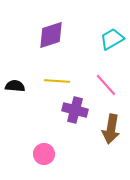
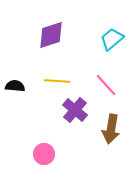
cyan trapezoid: rotated 10 degrees counterclockwise
purple cross: rotated 25 degrees clockwise
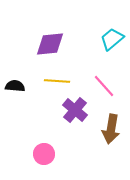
purple diamond: moved 1 px left, 9 px down; rotated 12 degrees clockwise
pink line: moved 2 px left, 1 px down
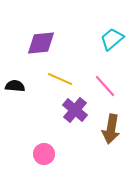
purple diamond: moved 9 px left, 1 px up
yellow line: moved 3 px right, 2 px up; rotated 20 degrees clockwise
pink line: moved 1 px right
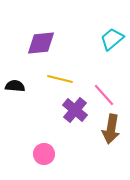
yellow line: rotated 10 degrees counterclockwise
pink line: moved 1 px left, 9 px down
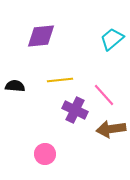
purple diamond: moved 7 px up
yellow line: moved 1 px down; rotated 20 degrees counterclockwise
purple cross: rotated 15 degrees counterclockwise
brown arrow: rotated 72 degrees clockwise
pink circle: moved 1 px right
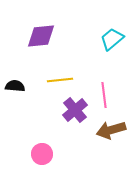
pink line: rotated 35 degrees clockwise
purple cross: rotated 25 degrees clockwise
brown arrow: moved 1 px down; rotated 8 degrees counterclockwise
pink circle: moved 3 px left
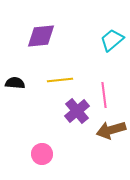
cyan trapezoid: moved 1 px down
black semicircle: moved 3 px up
purple cross: moved 2 px right, 1 px down
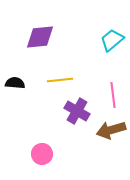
purple diamond: moved 1 px left, 1 px down
pink line: moved 9 px right
purple cross: rotated 20 degrees counterclockwise
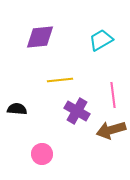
cyan trapezoid: moved 11 px left; rotated 10 degrees clockwise
black semicircle: moved 2 px right, 26 px down
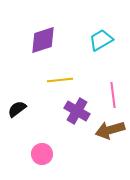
purple diamond: moved 3 px right, 3 px down; rotated 12 degrees counterclockwise
black semicircle: rotated 42 degrees counterclockwise
brown arrow: moved 1 px left
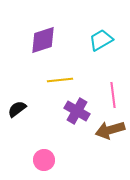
pink circle: moved 2 px right, 6 px down
